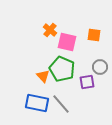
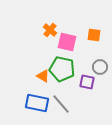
green pentagon: rotated 10 degrees counterclockwise
orange triangle: rotated 16 degrees counterclockwise
purple square: rotated 21 degrees clockwise
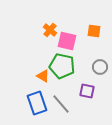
orange square: moved 4 px up
pink square: moved 1 px up
green pentagon: moved 3 px up
purple square: moved 9 px down
blue rectangle: rotated 60 degrees clockwise
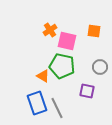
orange cross: rotated 16 degrees clockwise
gray line: moved 4 px left, 4 px down; rotated 15 degrees clockwise
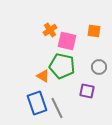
gray circle: moved 1 px left
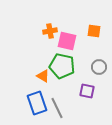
orange cross: moved 1 px down; rotated 24 degrees clockwise
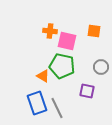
orange cross: rotated 16 degrees clockwise
gray circle: moved 2 px right
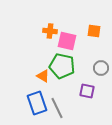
gray circle: moved 1 px down
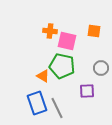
purple square: rotated 14 degrees counterclockwise
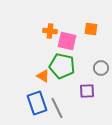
orange square: moved 3 px left, 2 px up
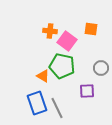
pink square: rotated 24 degrees clockwise
